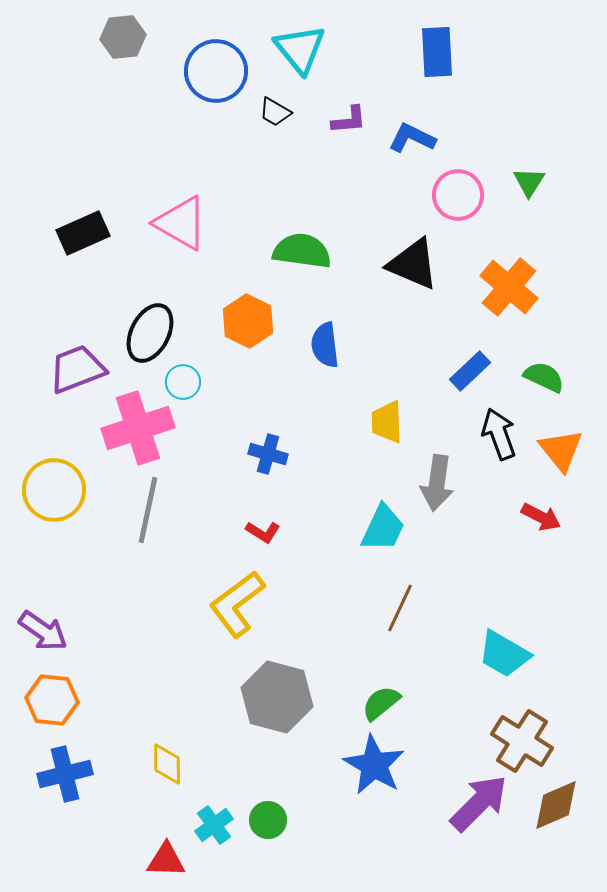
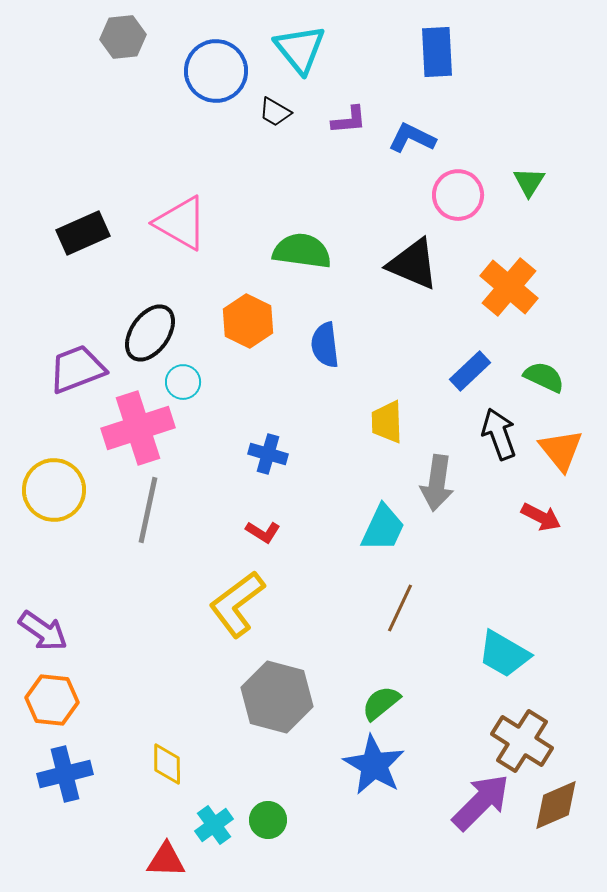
black ellipse at (150, 333): rotated 8 degrees clockwise
purple arrow at (479, 803): moved 2 px right, 1 px up
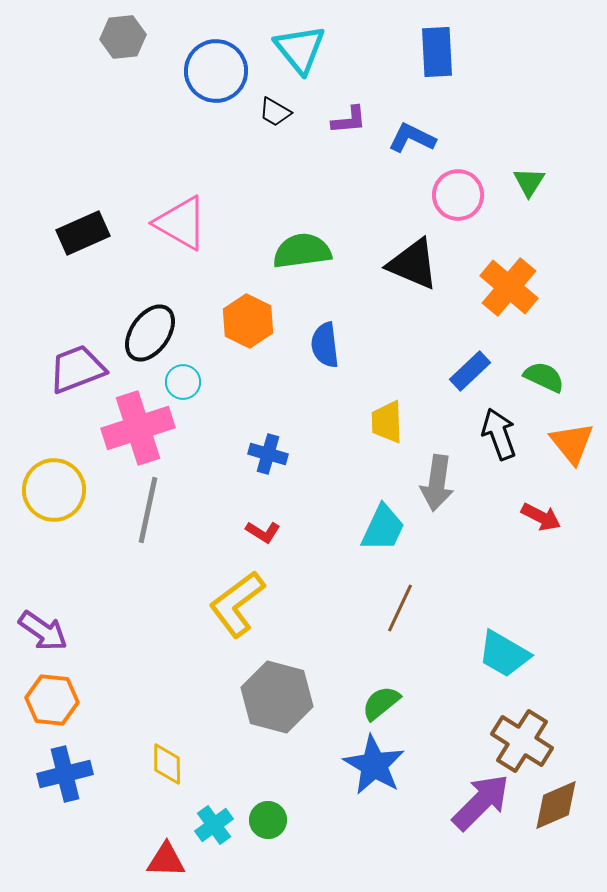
green semicircle at (302, 251): rotated 16 degrees counterclockwise
orange triangle at (561, 450): moved 11 px right, 7 px up
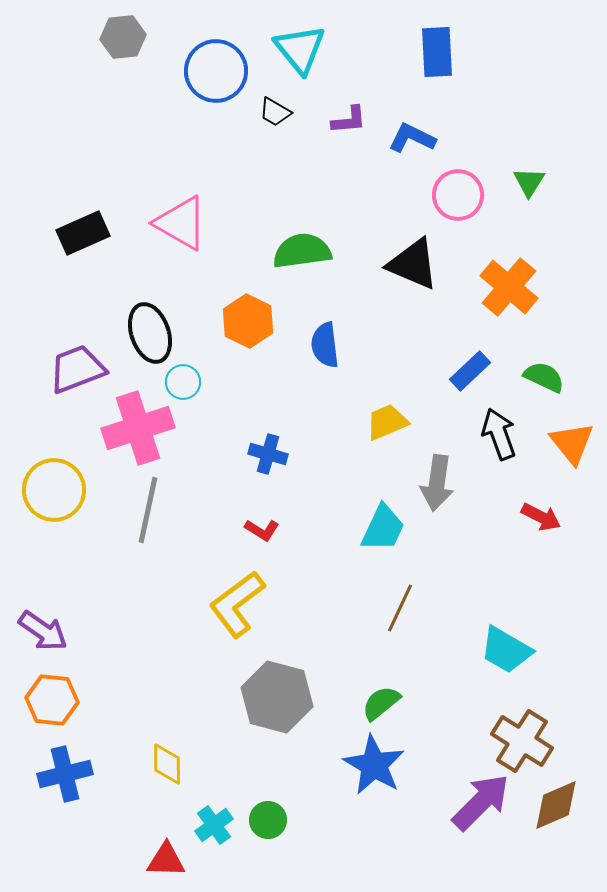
black ellipse at (150, 333): rotated 54 degrees counterclockwise
yellow trapezoid at (387, 422): rotated 69 degrees clockwise
red L-shape at (263, 532): moved 1 px left, 2 px up
cyan trapezoid at (504, 654): moved 2 px right, 4 px up
